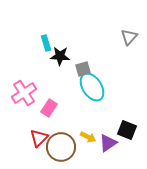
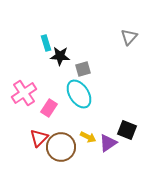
cyan ellipse: moved 13 px left, 7 px down
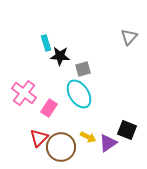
pink cross: rotated 20 degrees counterclockwise
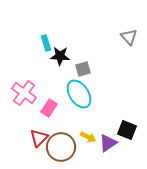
gray triangle: rotated 24 degrees counterclockwise
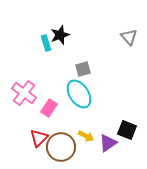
black star: moved 21 px up; rotated 24 degrees counterclockwise
yellow arrow: moved 2 px left, 1 px up
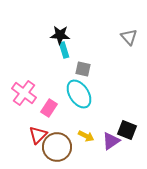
black star: rotated 24 degrees clockwise
cyan rectangle: moved 18 px right, 7 px down
gray square: rotated 28 degrees clockwise
red triangle: moved 1 px left, 3 px up
purple triangle: moved 3 px right, 2 px up
brown circle: moved 4 px left
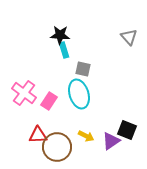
cyan ellipse: rotated 16 degrees clockwise
pink rectangle: moved 7 px up
red triangle: rotated 42 degrees clockwise
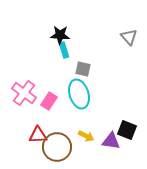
purple triangle: rotated 42 degrees clockwise
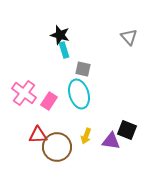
black star: rotated 12 degrees clockwise
yellow arrow: rotated 84 degrees clockwise
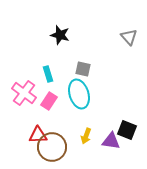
cyan rectangle: moved 16 px left, 24 px down
brown circle: moved 5 px left
